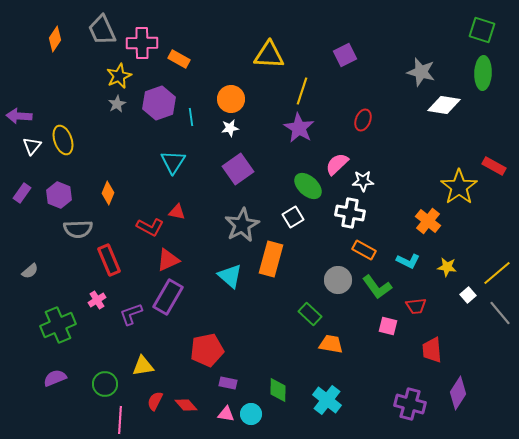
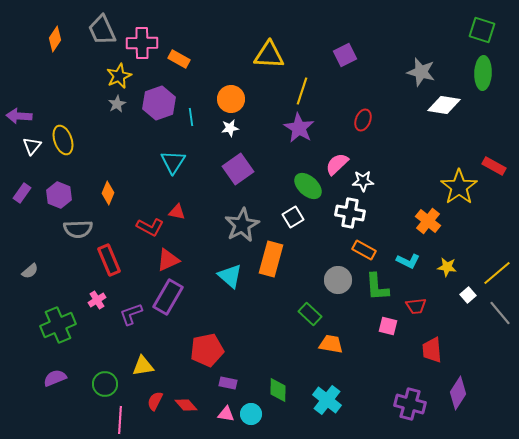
green L-shape at (377, 287): rotated 32 degrees clockwise
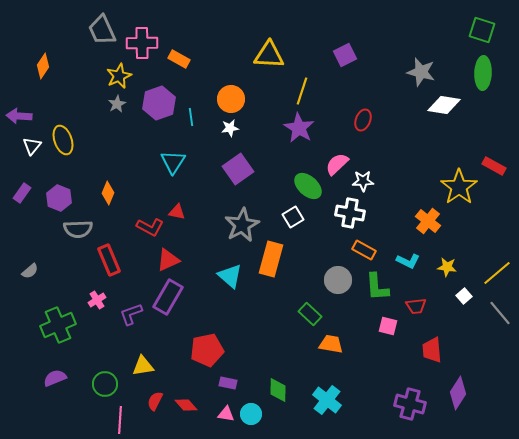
orange diamond at (55, 39): moved 12 px left, 27 px down
purple hexagon at (59, 195): moved 3 px down
white square at (468, 295): moved 4 px left, 1 px down
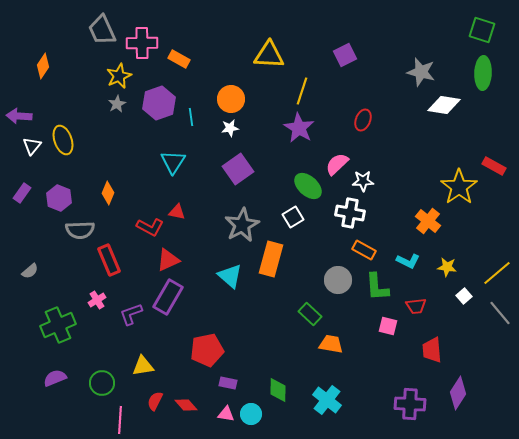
gray semicircle at (78, 229): moved 2 px right, 1 px down
green circle at (105, 384): moved 3 px left, 1 px up
purple cross at (410, 404): rotated 12 degrees counterclockwise
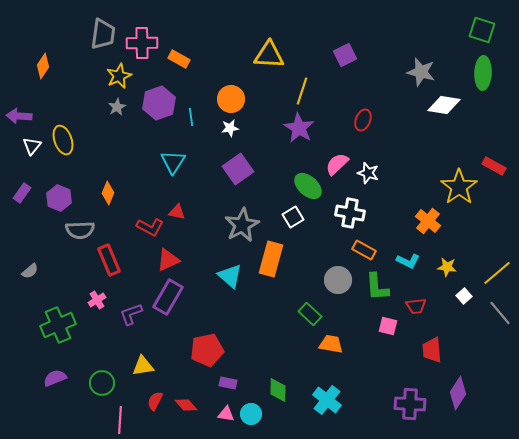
gray trapezoid at (102, 30): moved 1 px right, 4 px down; rotated 148 degrees counterclockwise
gray star at (117, 104): moved 3 px down
white star at (363, 181): moved 5 px right, 8 px up; rotated 20 degrees clockwise
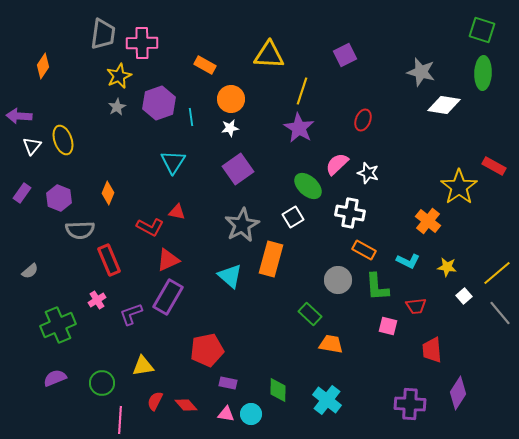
orange rectangle at (179, 59): moved 26 px right, 6 px down
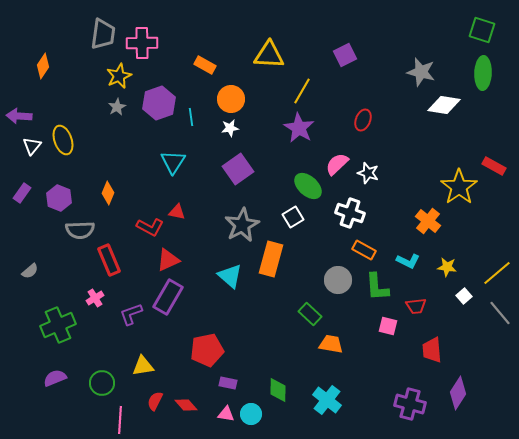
yellow line at (302, 91): rotated 12 degrees clockwise
white cross at (350, 213): rotated 8 degrees clockwise
pink cross at (97, 300): moved 2 px left, 2 px up
purple cross at (410, 404): rotated 12 degrees clockwise
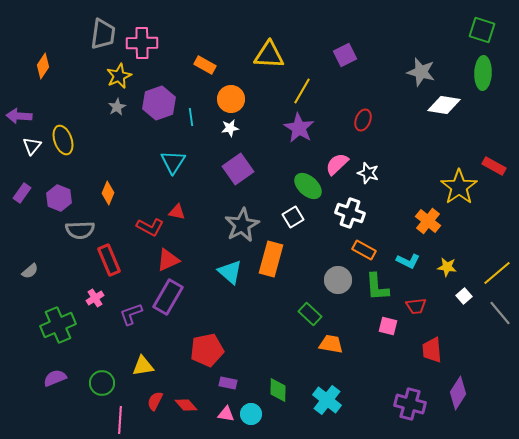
cyan triangle at (230, 276): moved 4 px up
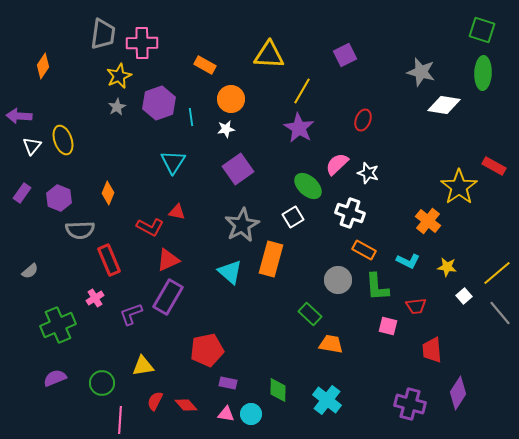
white star at (230, 128): moved 4 px left, 1 px down
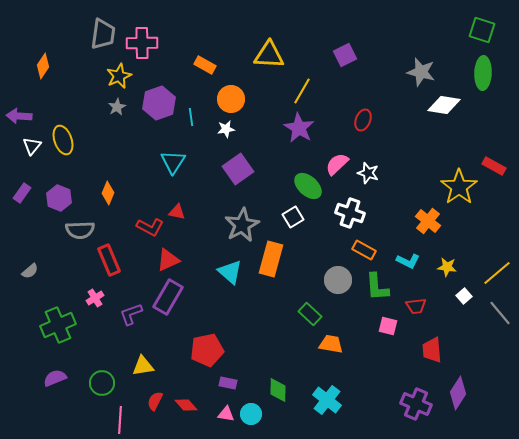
purple cross at (410, 404): moved 6 px right; rotated 8 degrees clockwise
